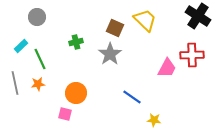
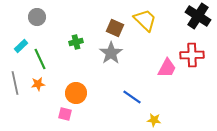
gray star: moved 1 px right, 1 px up
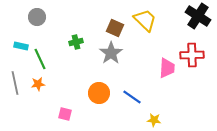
cyan rectangle: rotated 56 degrees clockwise
pink trapezoid: rotated 25 degrees counterclockwise
orange circle: moved 23 px right
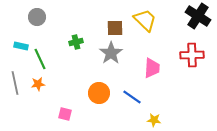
brown square: rotated 24 degrees counterclockwise
pink trapezoid: moved 15 px left
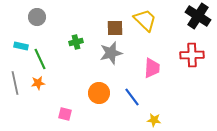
gray star: rotated 20 degrees clockwise
orange star: moved 1 px up
blue line: rotated 18 degrees clockwise
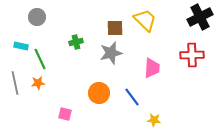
black cross: moved 2 px right, 1 px down; rotated 30 degrees clockwise
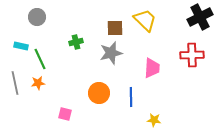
blue line: moved 1 px left; rotated 36 degrees clockwise
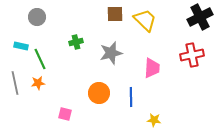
brown square: moved 14 px up
red cross: rotated 10 degrees counterclockwise
